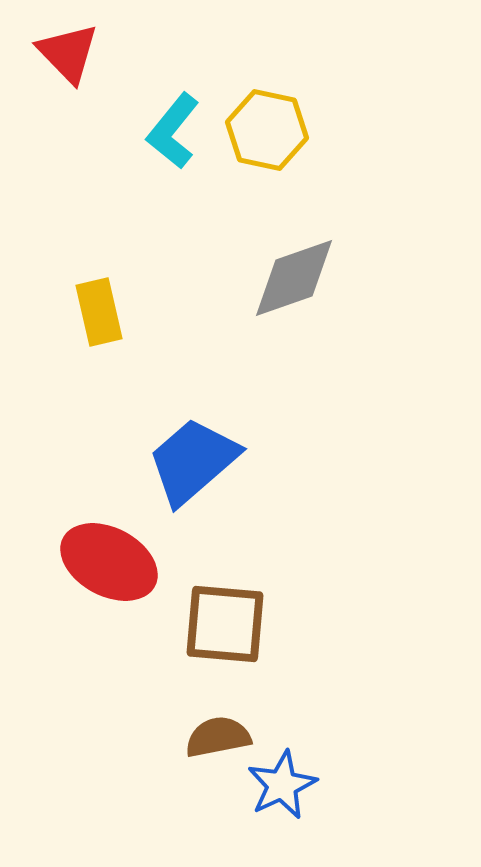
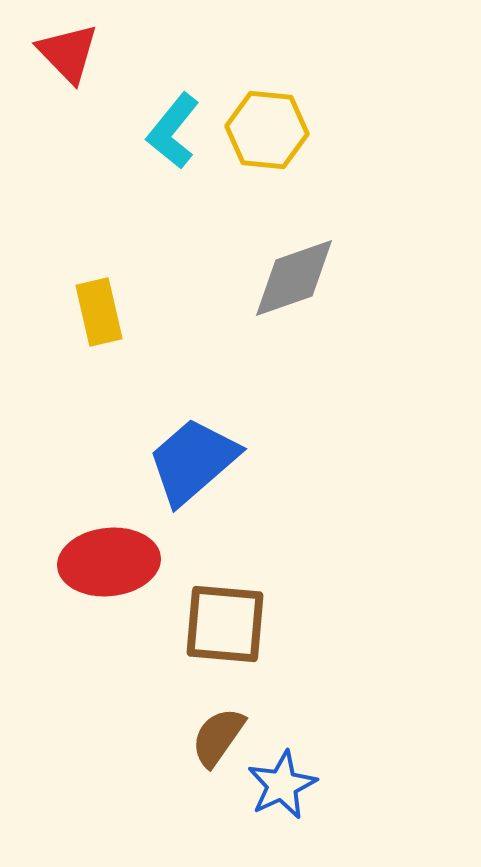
yellow hexagon: rotated 6 degrees counterclockwise
red ellipse: rotated 34 degrees counterclockwise
brown semicircle: rotated 44 degrees counterclockwise
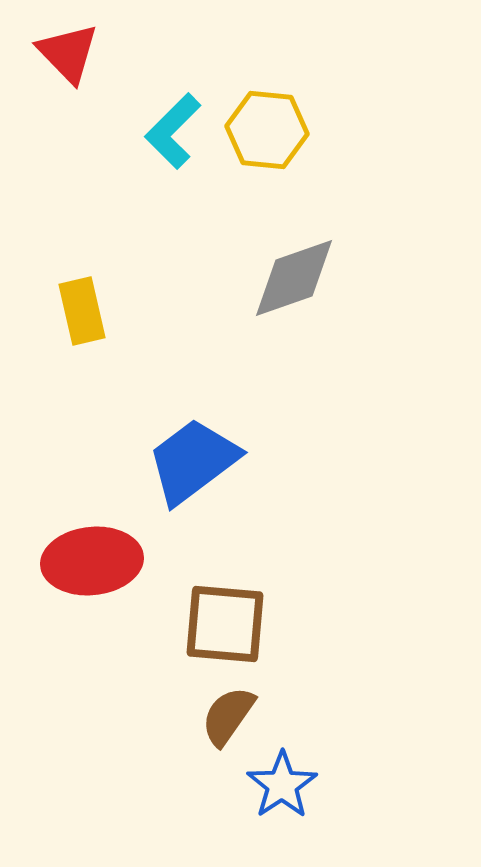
cyan L-shape: rotated 6 degrees clockwise
yellow rectangle: moved 17 px left, 1 px up
blue trapezoid: rotated 4 degrees clockwise
red ellipse: moved 17 px left, 1 px up
brown semicircle: moved 10 px right, 21 px up
blue star: rotated 8 degrees counterclockwise
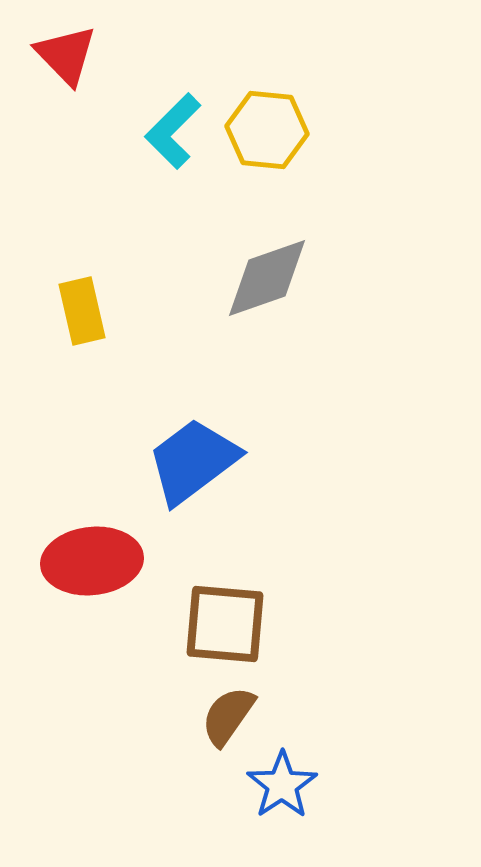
red triangle: moved 2 px left, 2 px down
gray diamond: moved 27 px left
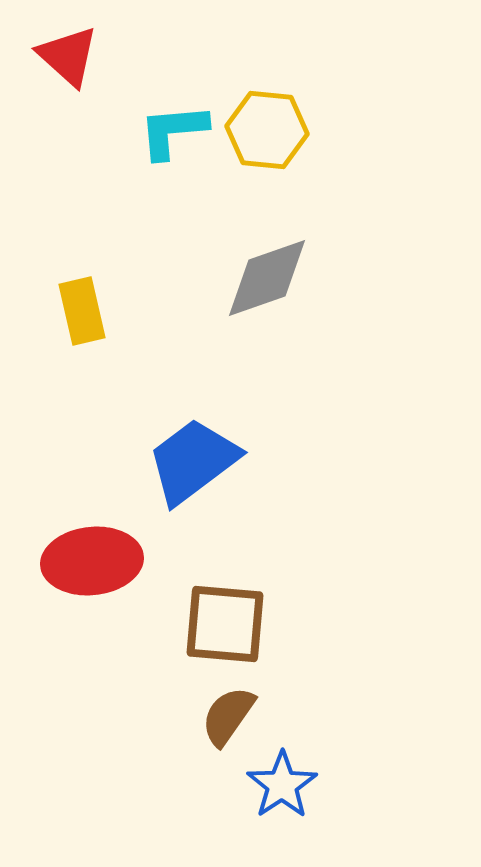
red triangle: moved 2 px right, 1 px down; rotated 4 degrees counterclockwise
cyan L-shape: rotated 40 degrees clockwise
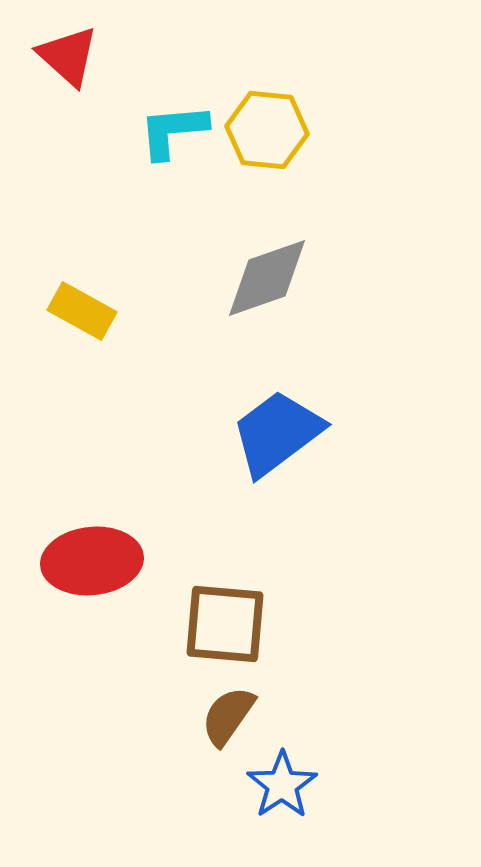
yellow rectangle: rotated 48 degrees counterclockwise
blue trapezoid: moved 84 px right, 28 px up
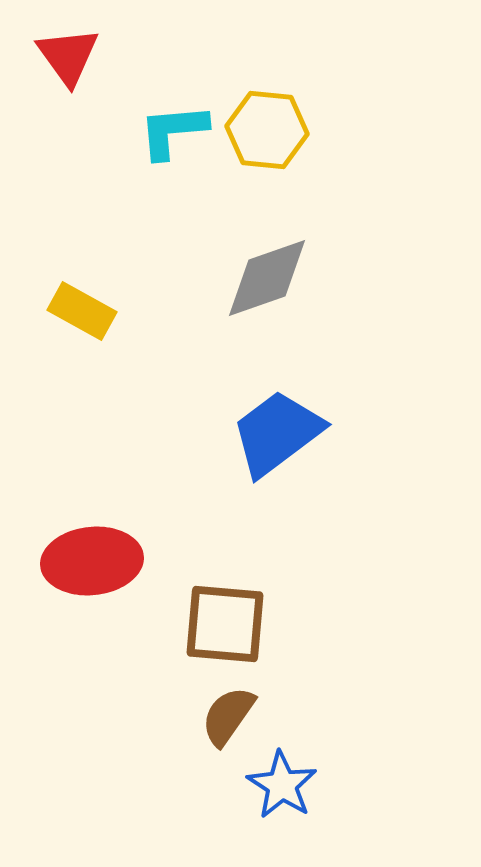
red triangle: rotated 12 degrees clockwise
blue star: rotated 6 degrees counterclockwise
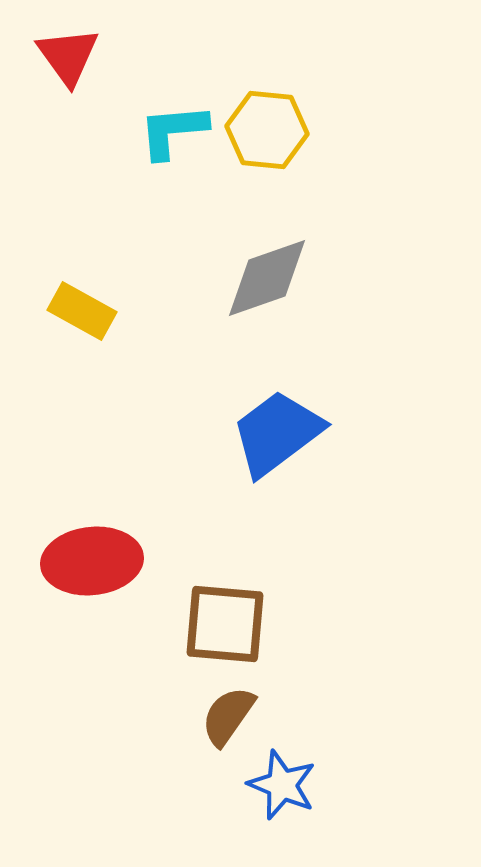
blue star: rotated 10 degrees counterclockwise
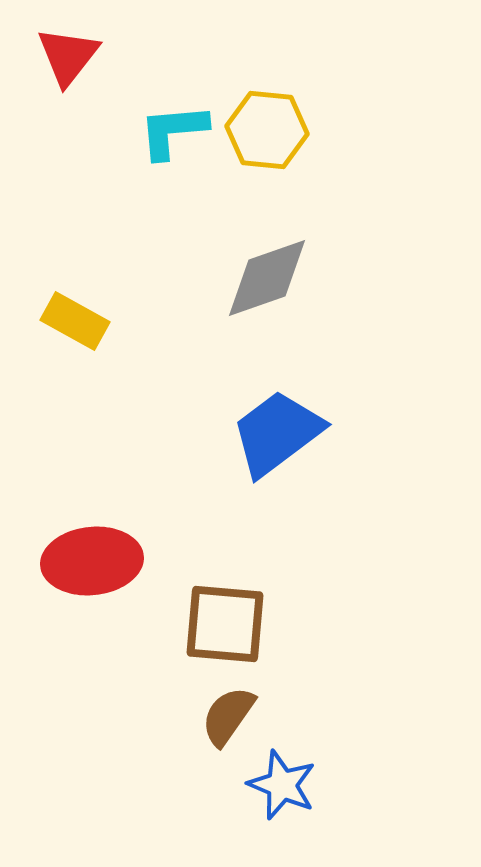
red triangle: rotated 14 degrees clockwise
yellow rectangle: moved 7 px left, 10 px down
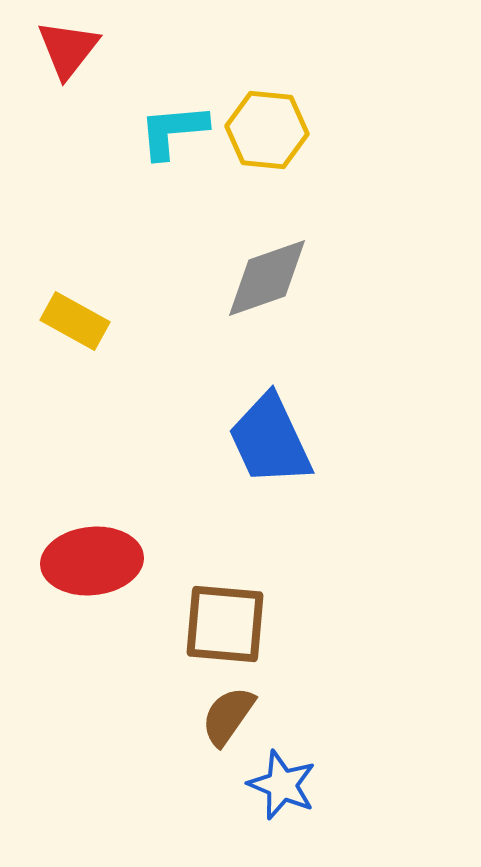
red triangle: moved 7 px up
blue trapezoid: moved 7 px left, 7 px down; rotated 78 degrees counterclockwise
